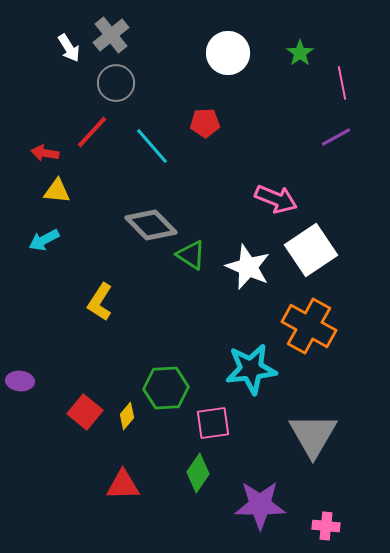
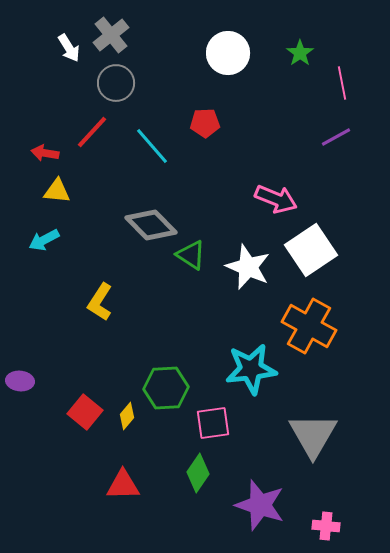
purple star: rotated 18 degrees clockwise
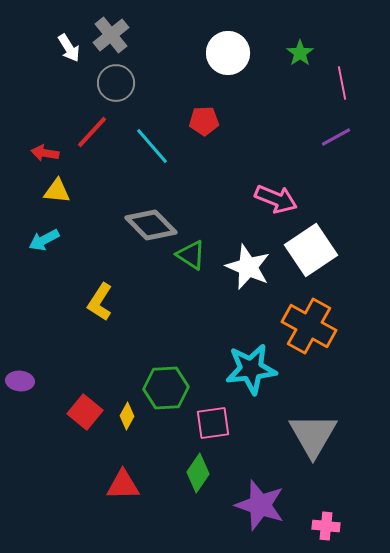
red pentagon: moved 1 px left, 2 px up
yellow diamond: rotated 12 degrees counterclockwise
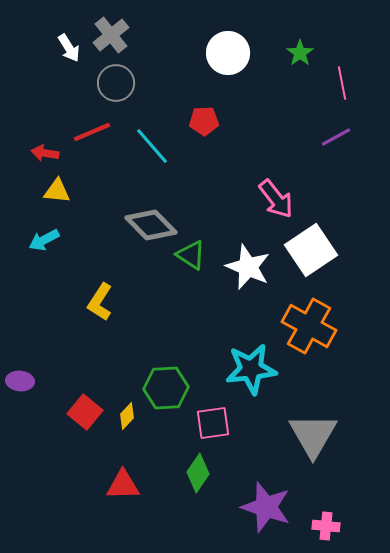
red line: rotated 24 degrees clockwise
pink arrow: rotated 30 degrees clockwise
yellow diamond: rotated 16 degrees clockwise
purple star: moved 6 px right, 2 px down
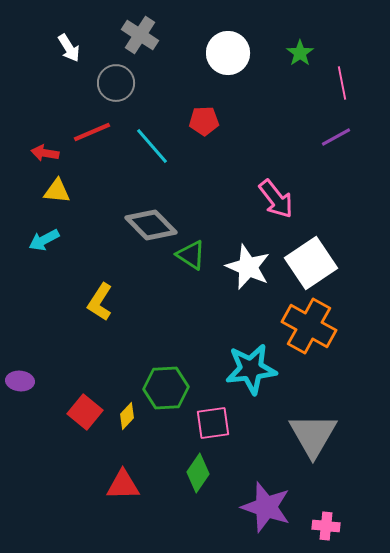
gray cross: moved 29 px right; rotated 18 degrees counterclockwise
white square: moved 13 px down
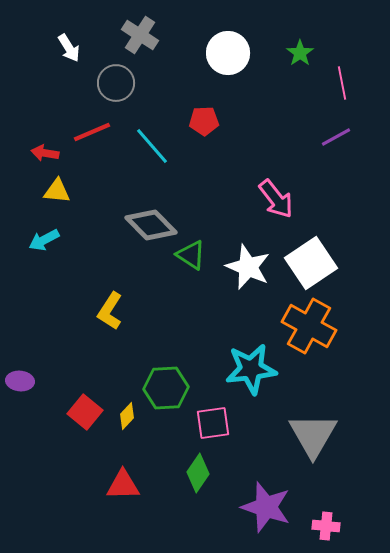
yellow L-shape: moved 10 px right, 9 px down
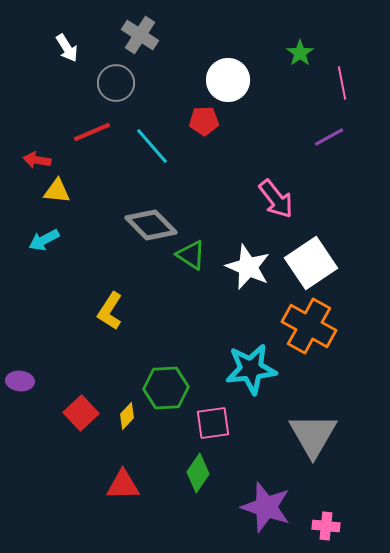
white arrow: moved 2 px left
white circle: moved 27 px down
purple line: moved 7 px left
red arrow: moved 8 px left, 7 px down
red square: moved 4 px left, 1 px down; rotated 8 degrees clockwise
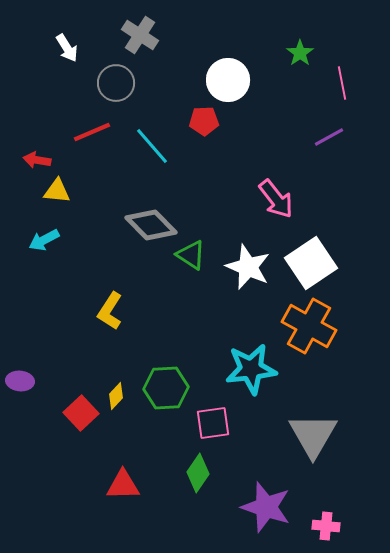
yellow diamond: moved 11 px left, 20 px up
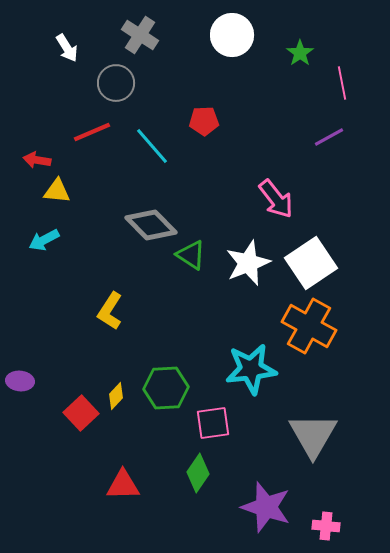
white circle: moved 4 px right, 45 px up
white star: moved 4 px up; rotated 27 degrees clockwise
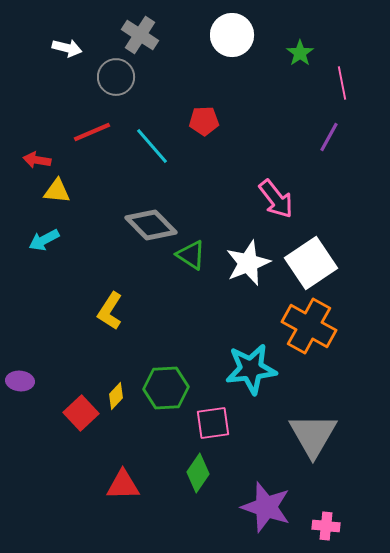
white arrow: rotated 44 degrees counterclockwise
gray circle: moved 6 px up
purple line: rotated 32 degrees counterclockwise
